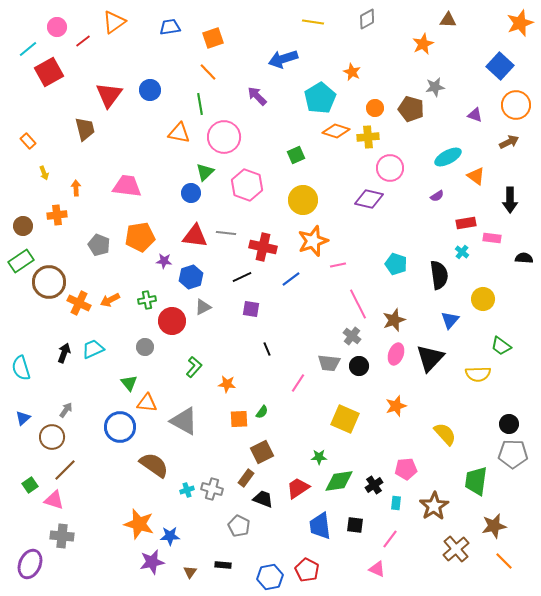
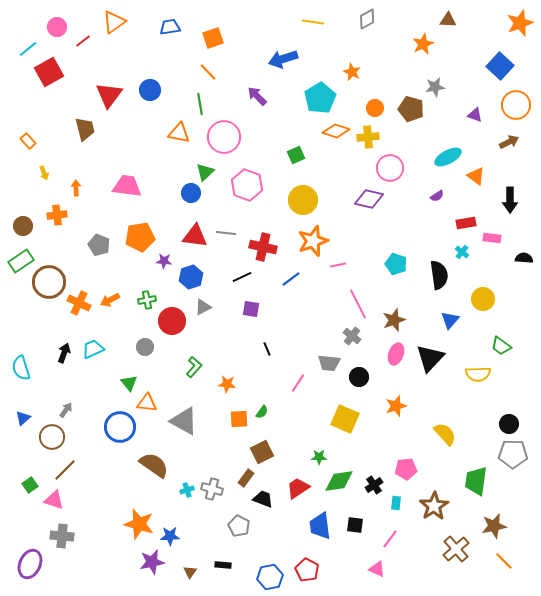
black circle at (359, 366): moved 11 px down
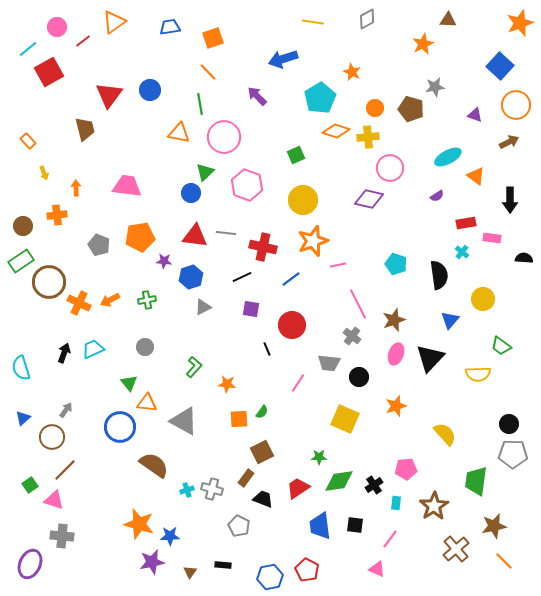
red circle at (172, 321): moved 120 px right, 4 px down
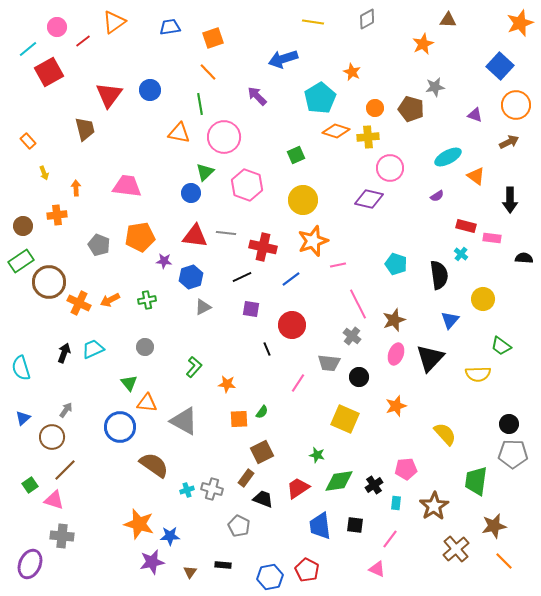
red rectangle at (466, 223): moved 3 px down; rotated 24 degrees clockwise
cyan cross at (462, 252): moved 1 px left, 2 px down
green star at (319, 457): moved 2 px left, 2 px up; rotated 14 degrees clockwise
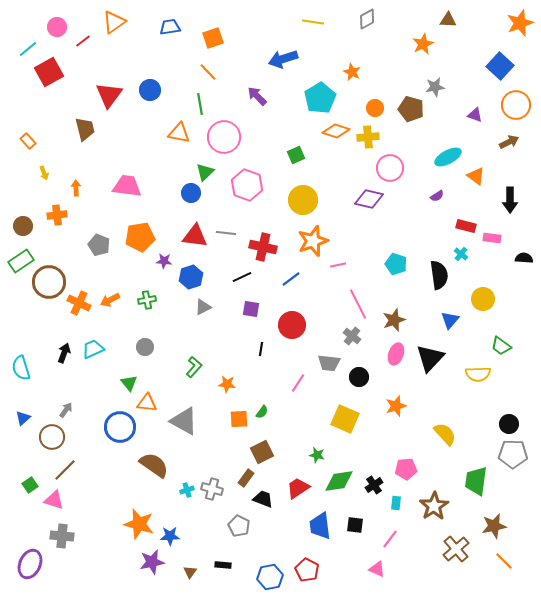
black line at (267, 349): moved 6 px left; rotated 32 degrees clockwise
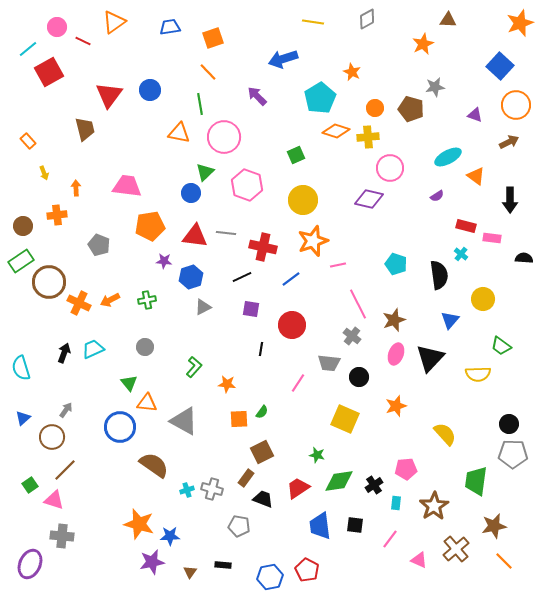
red line at (83, 41): rotated 63 degrees clockwise
orange pentagon at (140, 237): moved 10 px right, 11 px up
gray pentagon at (239, 526): rotated 15 degrees counterclockwise
pink triangle at (377, 569): moved 42 px right, 9 px up
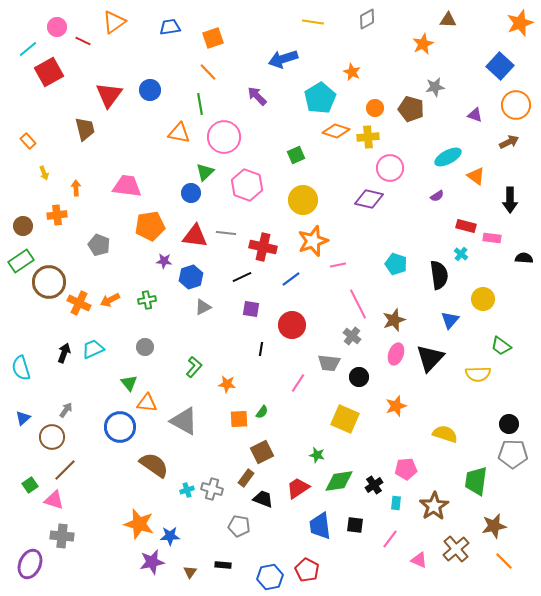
yellow semicircle at (445, 434): rotated 30 degrees counterclockwise
